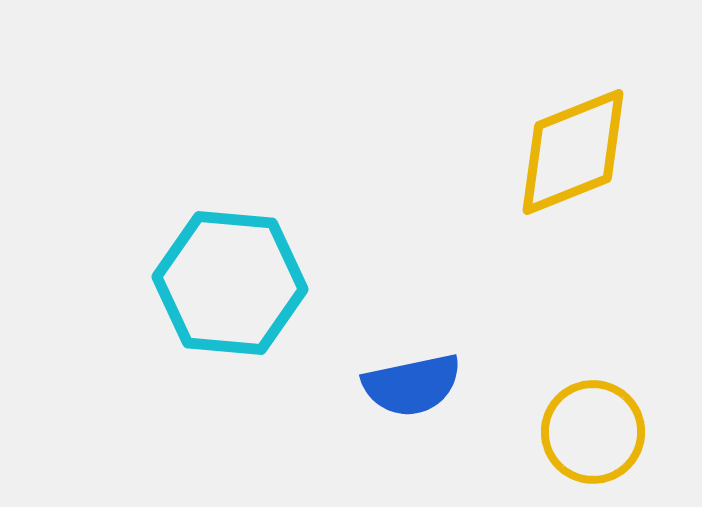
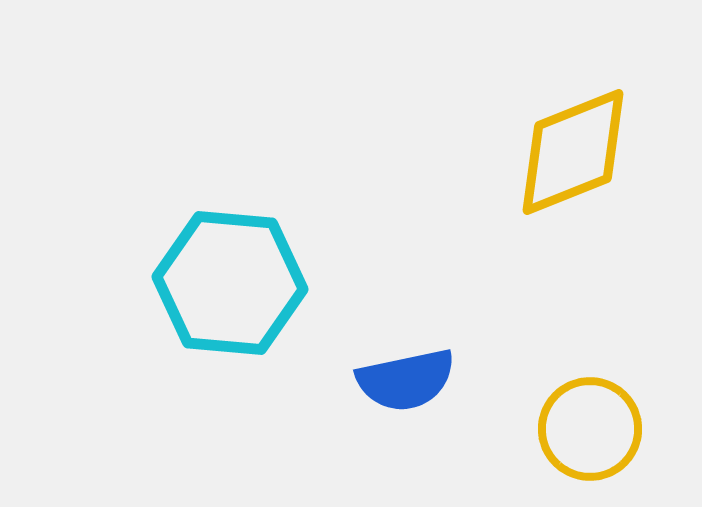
blue semicircle: moved 6 px left, 5 px up
yellow circle: moved 3 px left, 3 px up
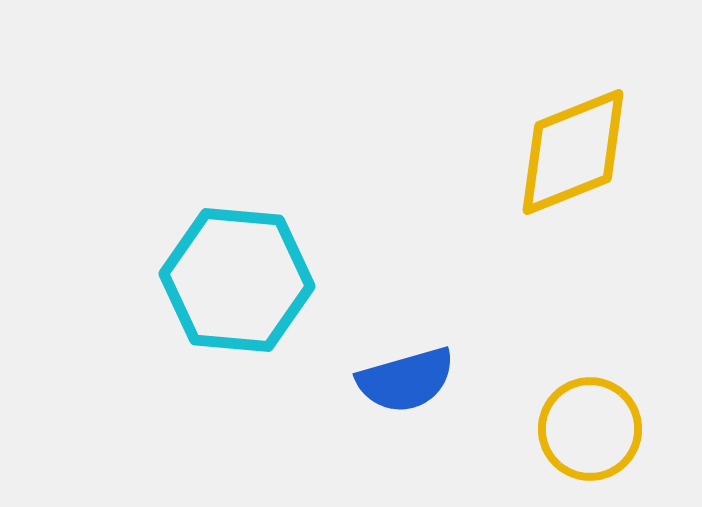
cyan hexagon: moved 7 px right, 3 px up
blue semicircle: rotated 4 degrees counterclockwise
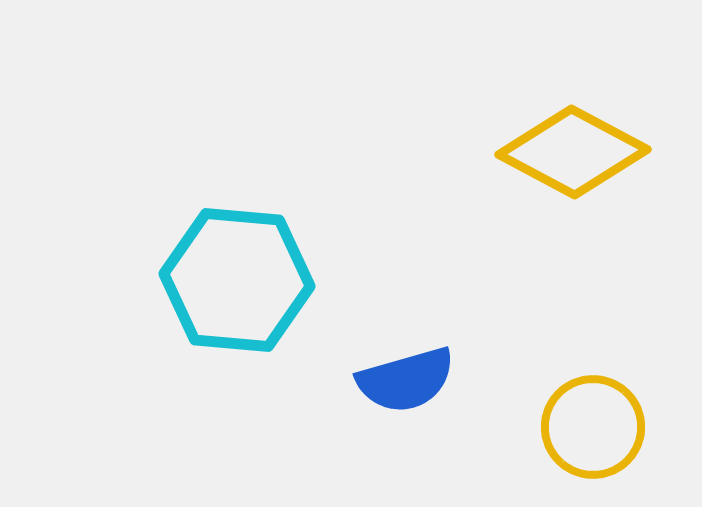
yellow diamond: rotated 50 degrees clockwise
yellow circle: moved 3 px right, 2 px up
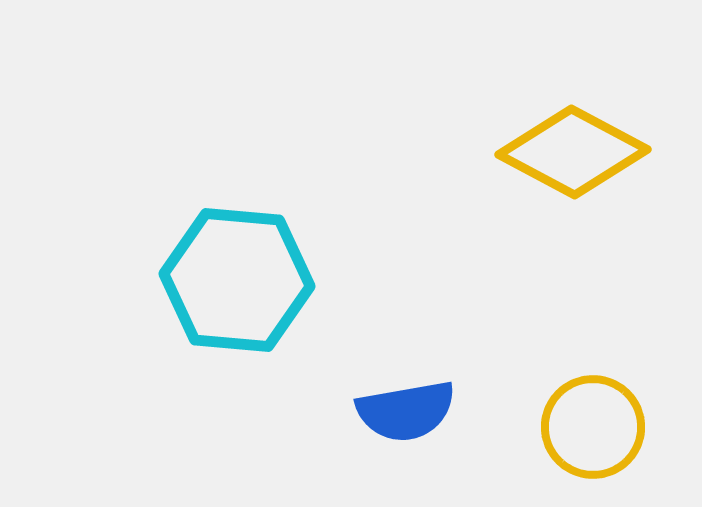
blue semicircle: moved 31 px down; rotated 6 degrees clockwise
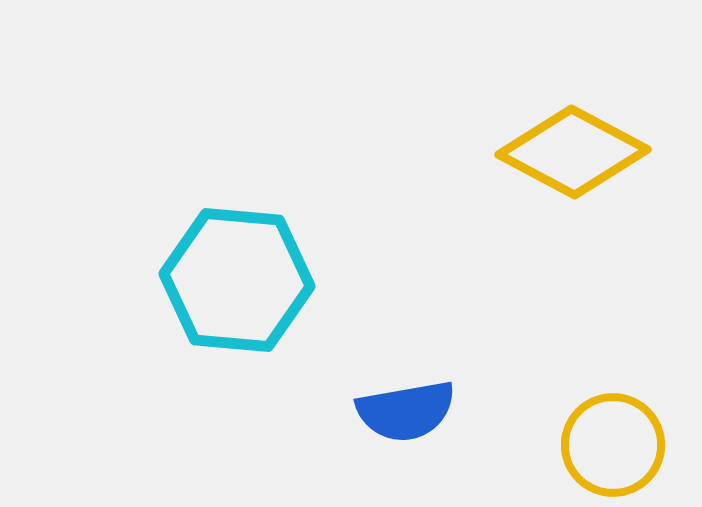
yellow circle: moved 20 px right, 18 px down
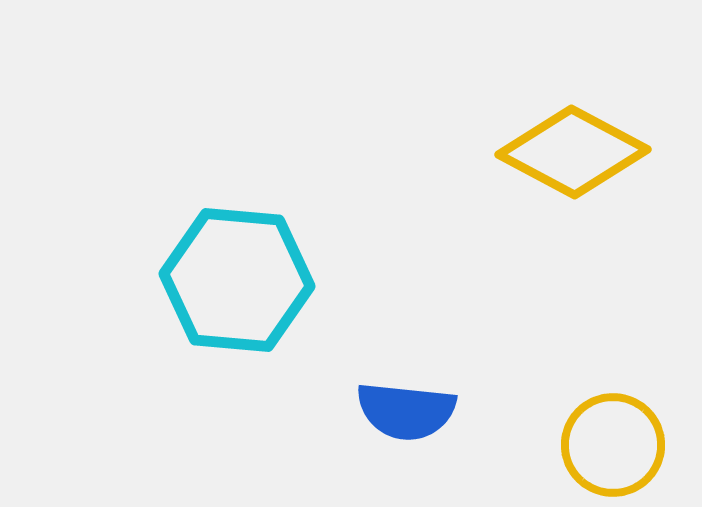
blue semicircle: rotated 16 degrees clockwise
